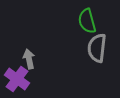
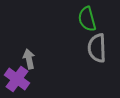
green semicircle: moved 2 px up
gray semicircle: rotated 8 degrees counterclockwise
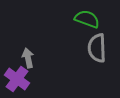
green semicircle: rotated 125 degrees clockwise
gray arrow: moved 1 px left, 1 px up
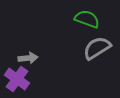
gray semicircle: rotated 60 degrees clockwise
gray arrow: rotated 96 degrees clockwise
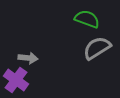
gray arrow: rotated 12 degrees clockwise
purple cross: moved 1 px left, 1 px down
